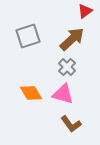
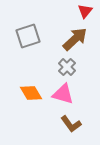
red triangle: rotated 14 degrees counterclockwise
brown arrow: moved 3 px right
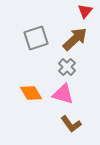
gray square: moved 8 px right, 2 px down
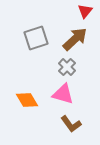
orange diamond: moved 4 px left, 7 px down
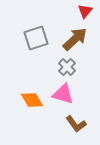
orange diamond: moved 5 px right
brown L-shape: moved 5 px right
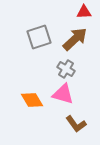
red triangle: moved 1 px left, 1 px down; rotated 49 degrees clockwise
gray square: moved 3 px right, 1 px up
gray cross: moved 1 px left, 2 px down; rotated 12 degrees counterclockwise
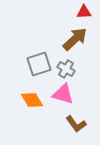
gray square: moved 27 px down
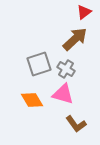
red triangle: rotated 35 degrees counterclockwise
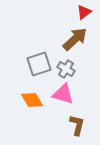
brown L-shape: moved 1 px right, 1 px down; rotated 130 degrees counterclockwise
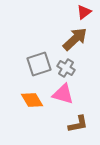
gray cross: moved 1 px up
brown L-shape: moved 1 px right, 1 px up; rotated 65 degrees clockwise
